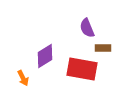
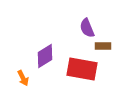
brown rectangle: moved 2 px up
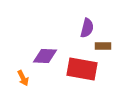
purple semicircle: rotated 144 degrees counterclockwise
purple diamond: rotated 35 degrees clockwise
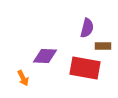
red rectangle: moved 3 px right, 1 px up
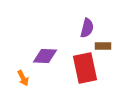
red rectangle: rotated 68 degrees clockwise
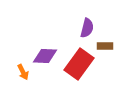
brown rectangle: moved 2 px right
red rectangle: moved 6 px left, 4 px up; rotated 48 degrees clockwise
orange arrow: moved 6 px up
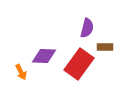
brown rectangle: moved 1 px down
purple diamond: moved 1 px left
orange arrow: moved 2 px left
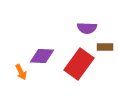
purple semicircle: rotated 78 degrees clockwise
purple diamond: moved 2 px left
